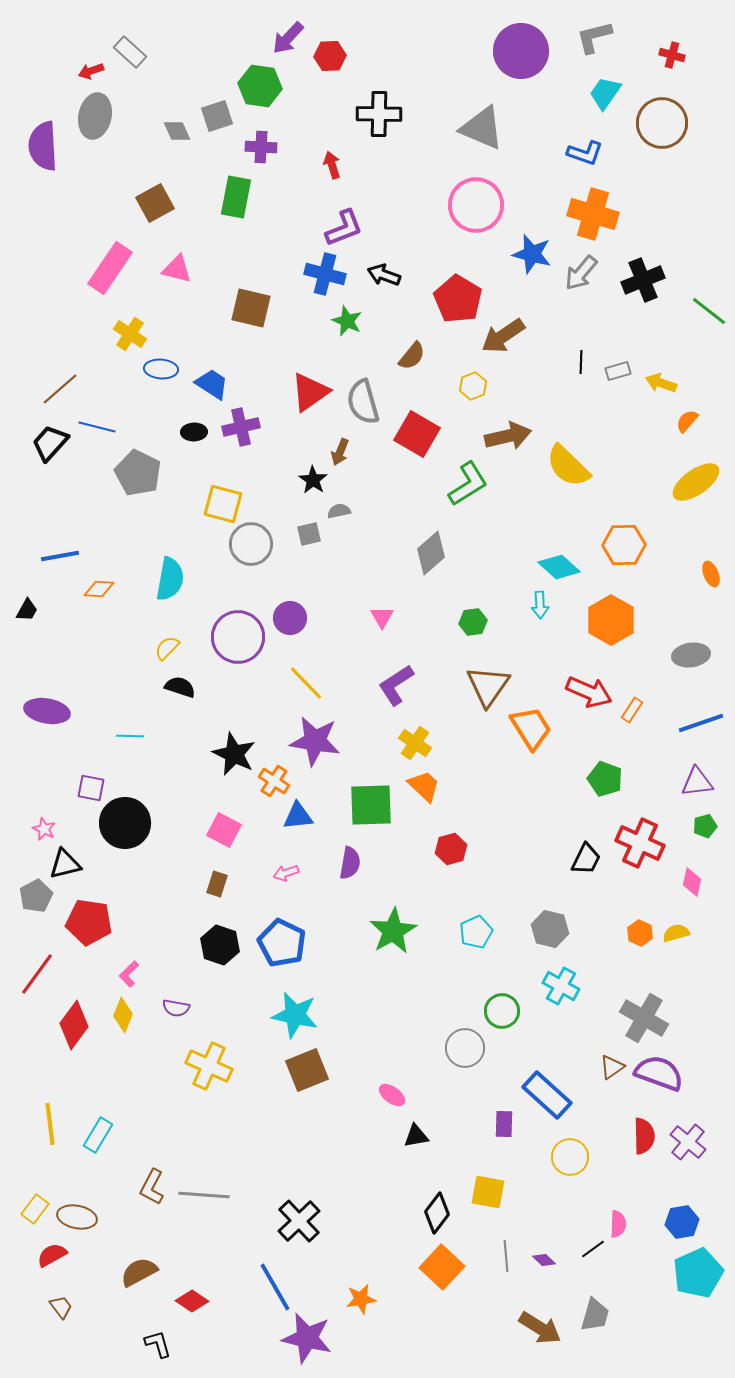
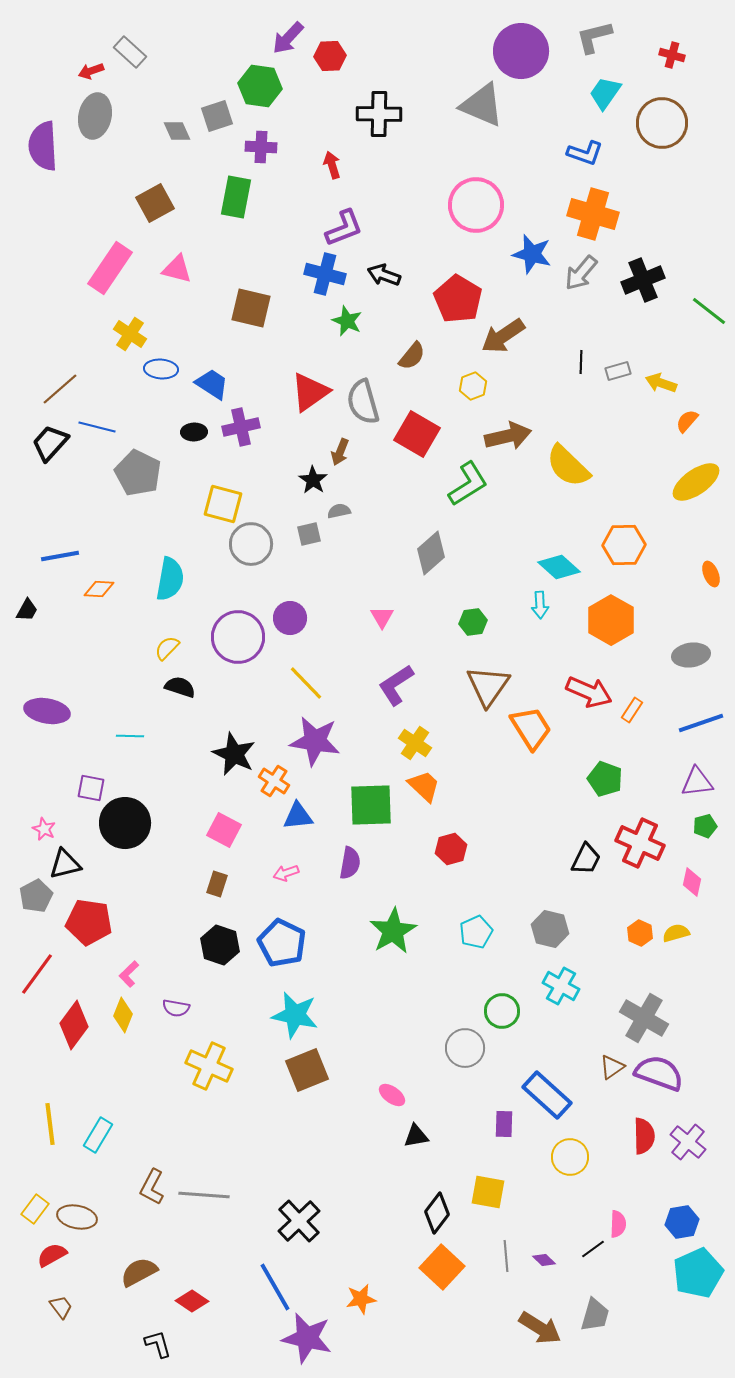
gray triangle at (482, 128): moved 23 px up
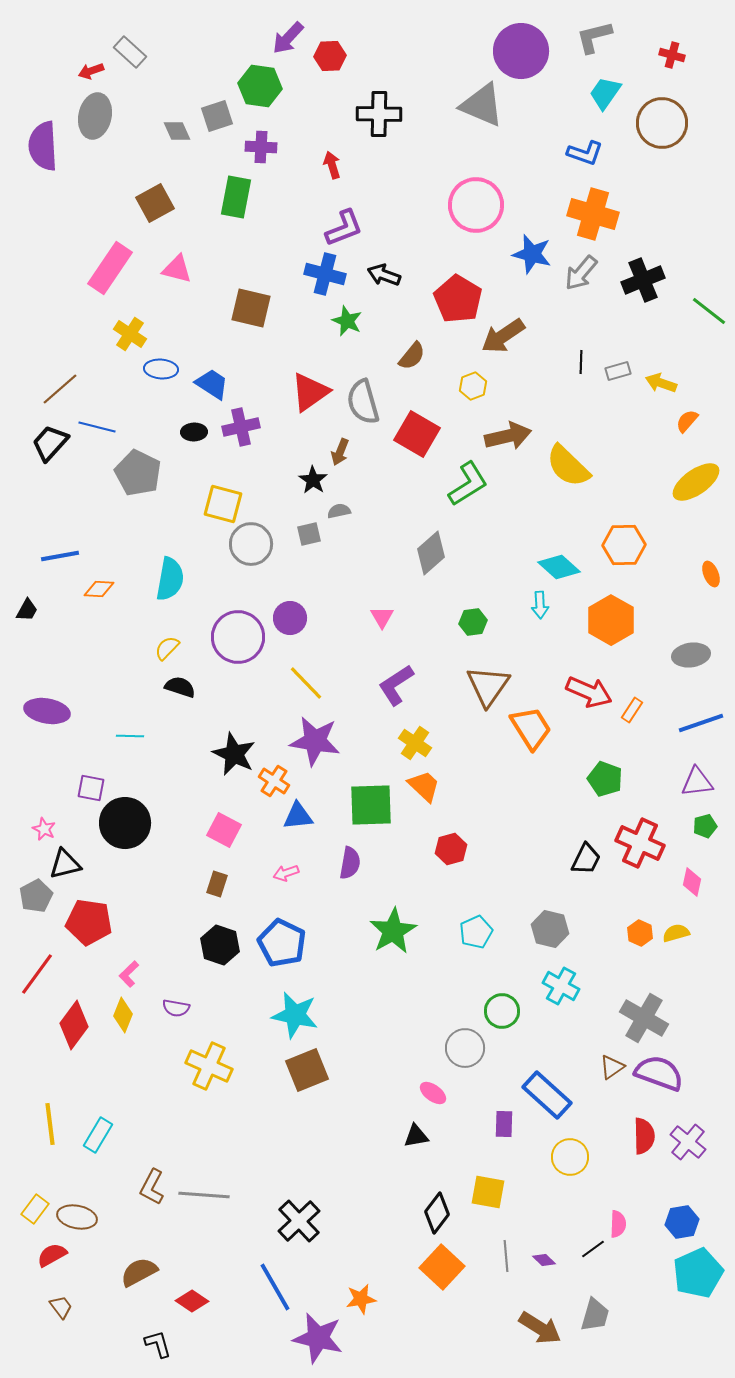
pink ellipse at (392, 1095): moved 41 px right, 2 px up
purple star at (307, 1338): moved 11 px right
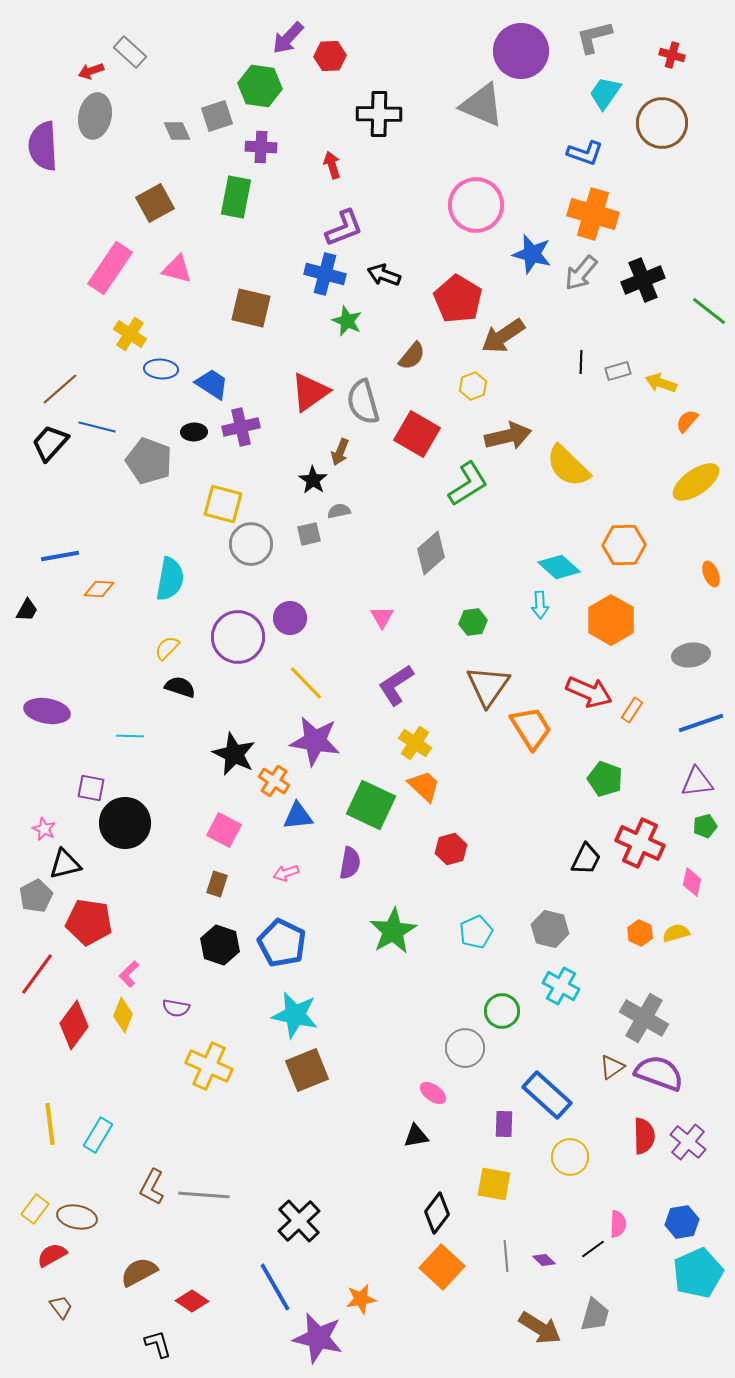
gray pentagon at (138, 473): moved 11 px right, 12 px up; rotated 6 degrees counterclockwise
green square at (371, 805): rotated 27 degrees clockwise
yellow square at (488, 1192): moved 6 px right, 8 px up
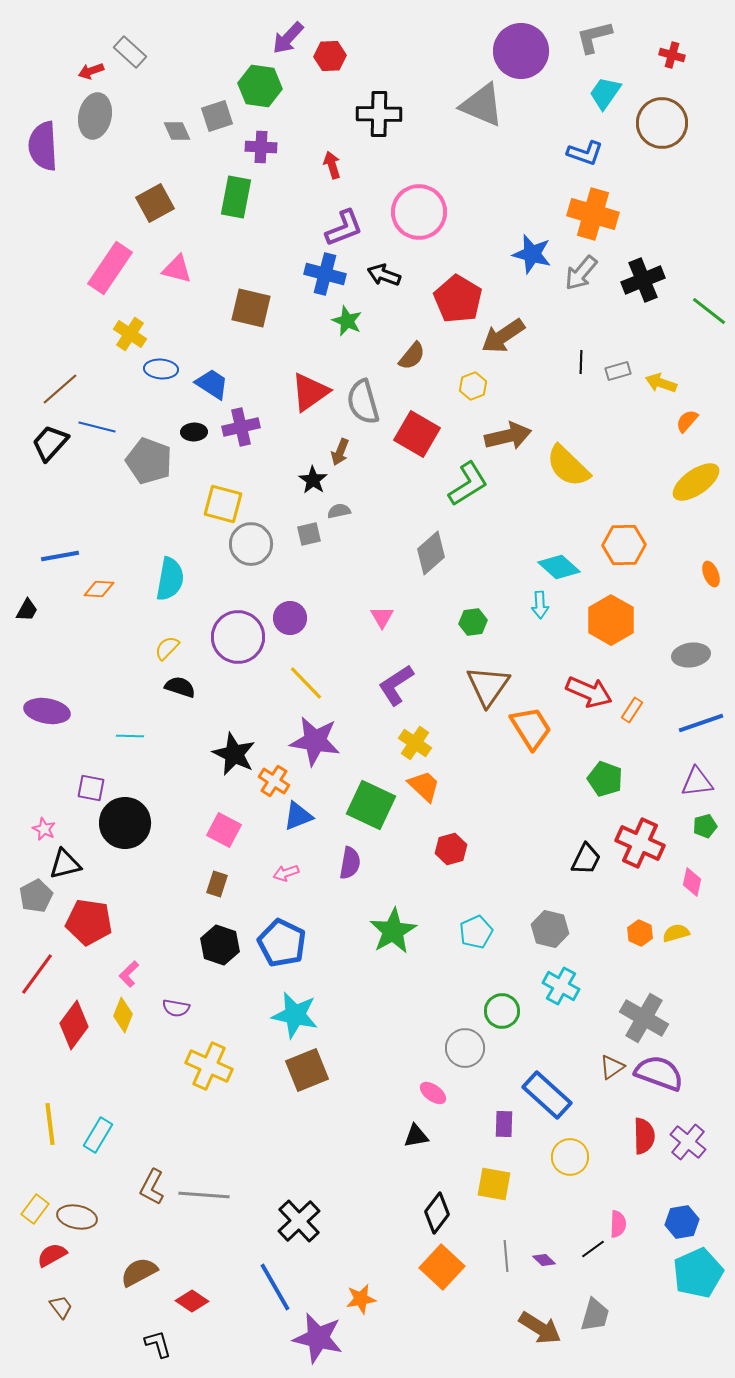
pink circle at (476, 205): moved 57 px left, 7 px down
blue triangle at (298, 816): rotated 16 degrees counterclockwise
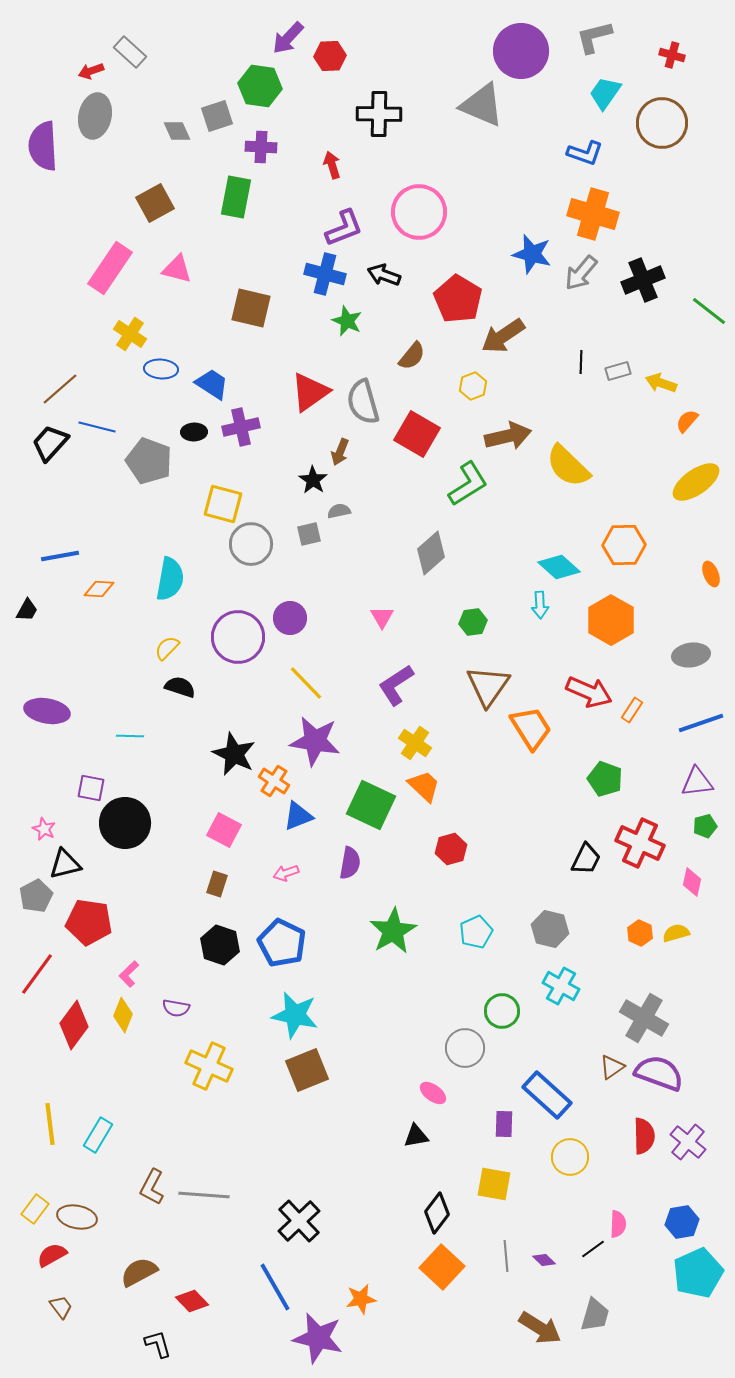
red diamond at (192, 1301): rotated 12 degrees clockwise
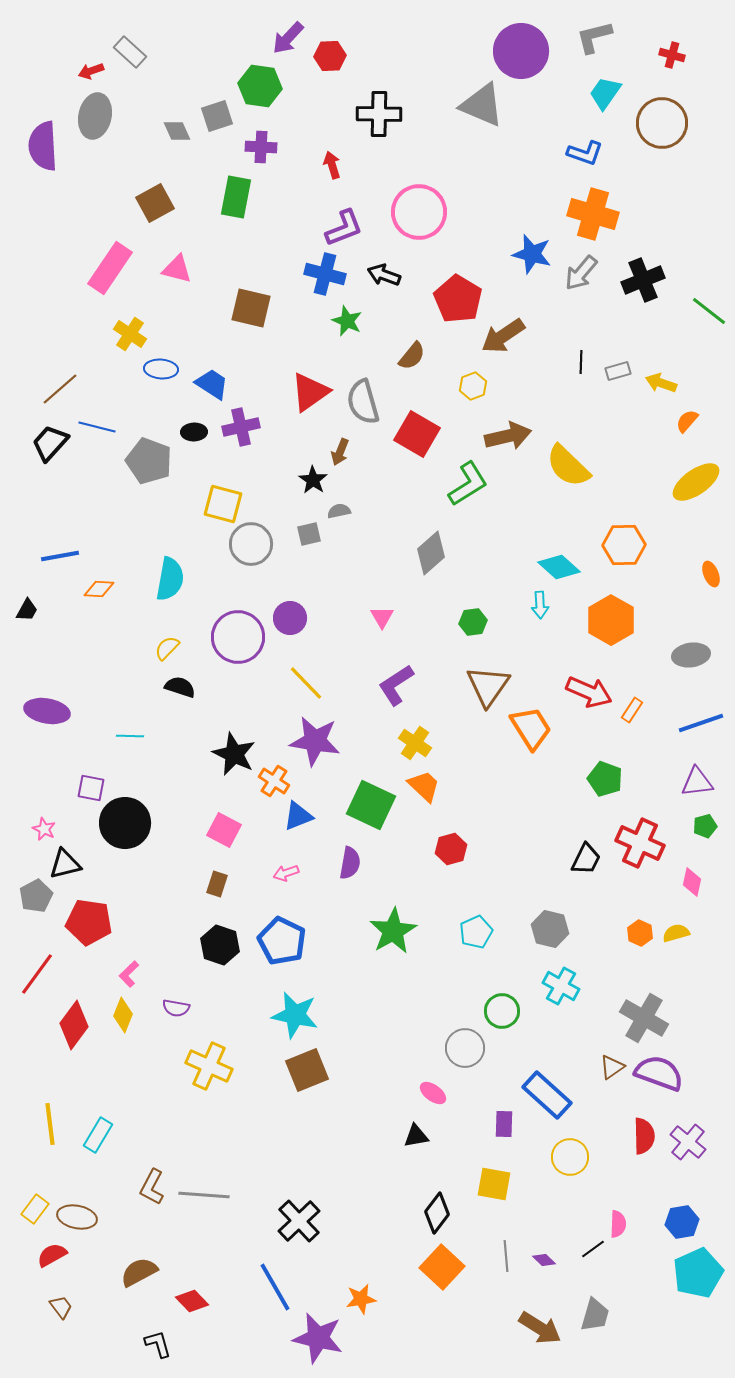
blue pentagon at (282, 943): moved 2 px up
